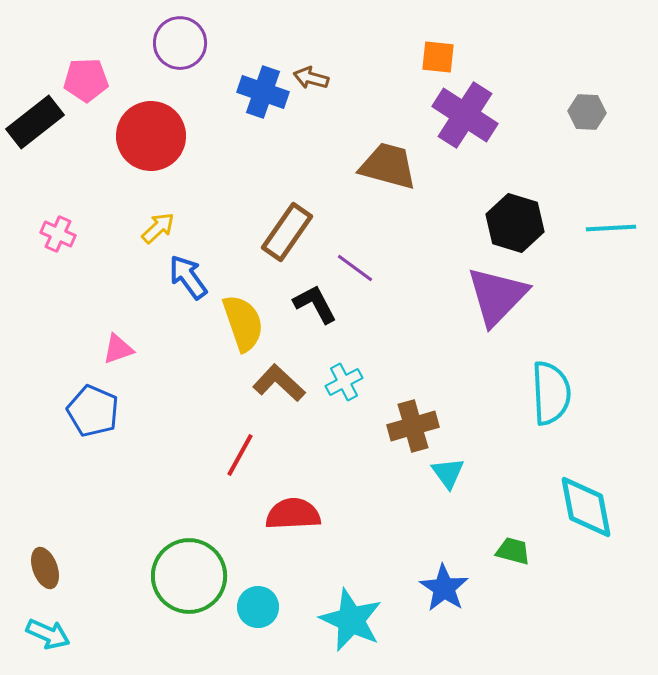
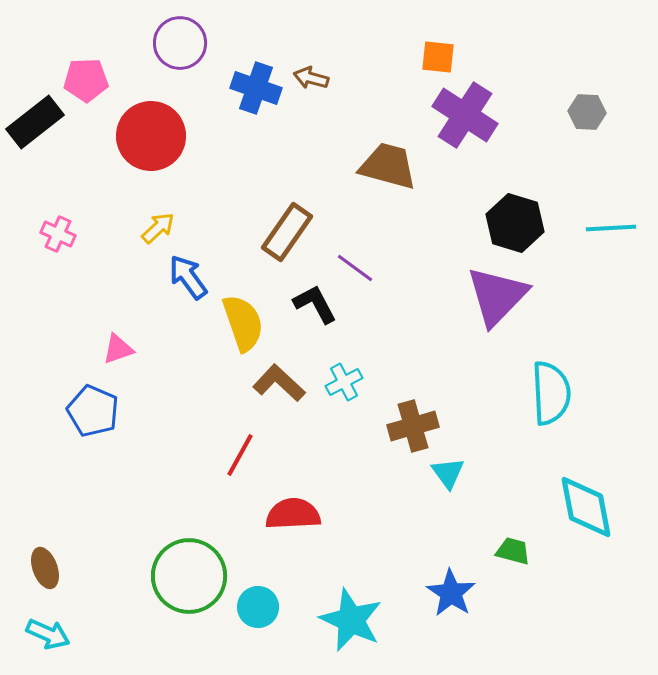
blue cross: moved 7 px left, 4 px up
blue star: moved 7 px right, 5 px down
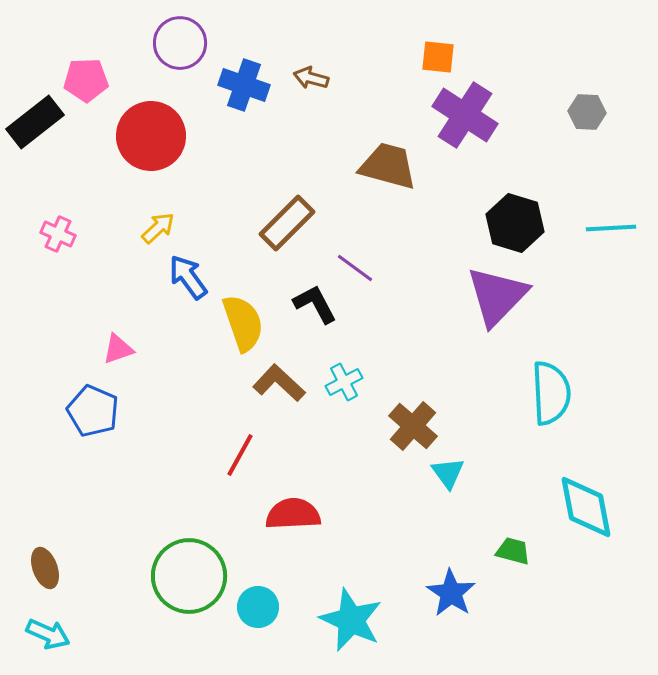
blue cross: moved 12 px left, 3 px up
brown rectangle: moved 9 px up; rotated 10 degrees clockwise
brown cross: rotated 33 degrees counterclockwise
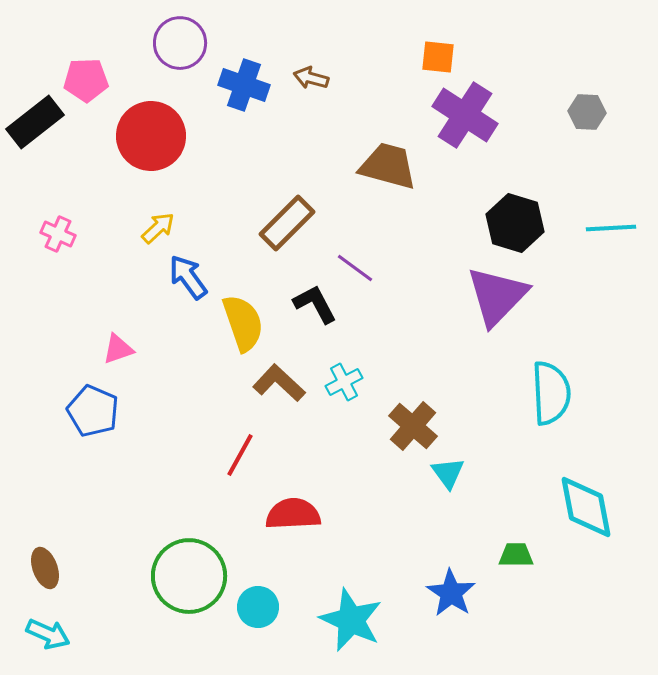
green trapezoid: moved 3 px right, 4 px down; rotated 15 degrees counterclockwise
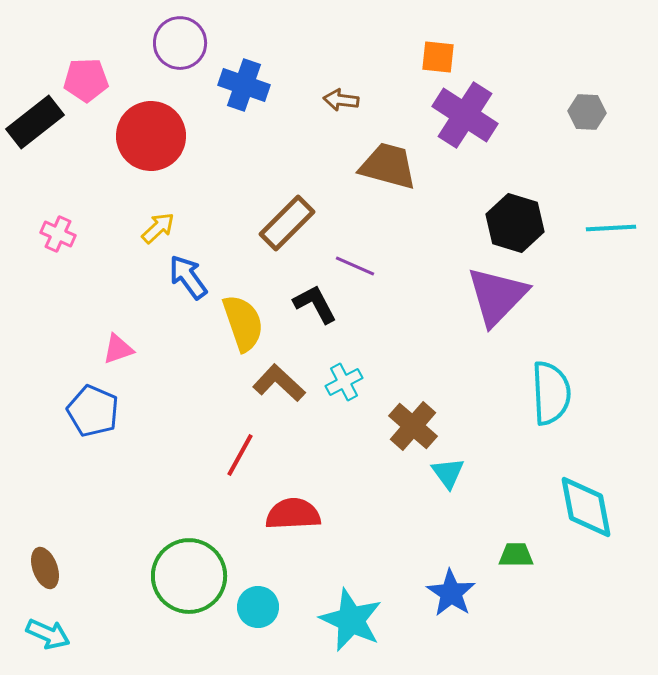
brown arrow: moved 30 px right, 22 px down; rotated 8 degrees counterclockwise
purple line: moved 2 px up; rotated 12 degrees counterclockwise
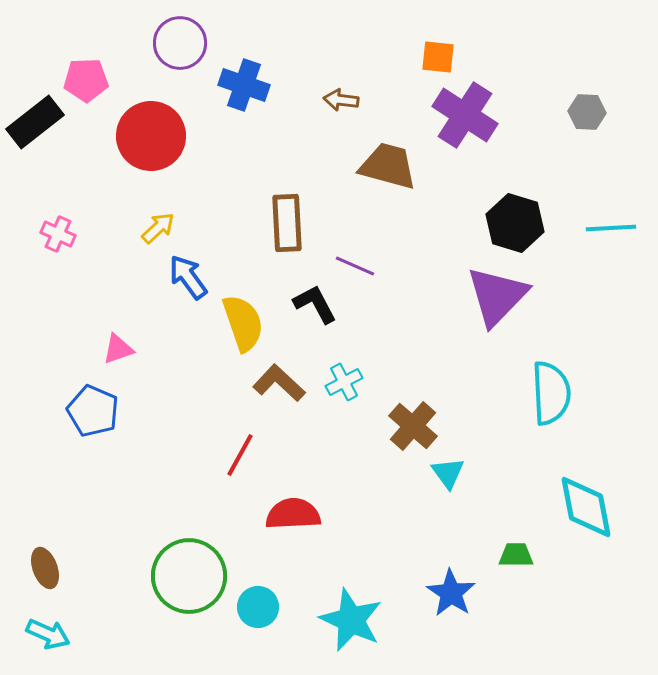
brown rectangle: rotated 48 degrees counterclockwise
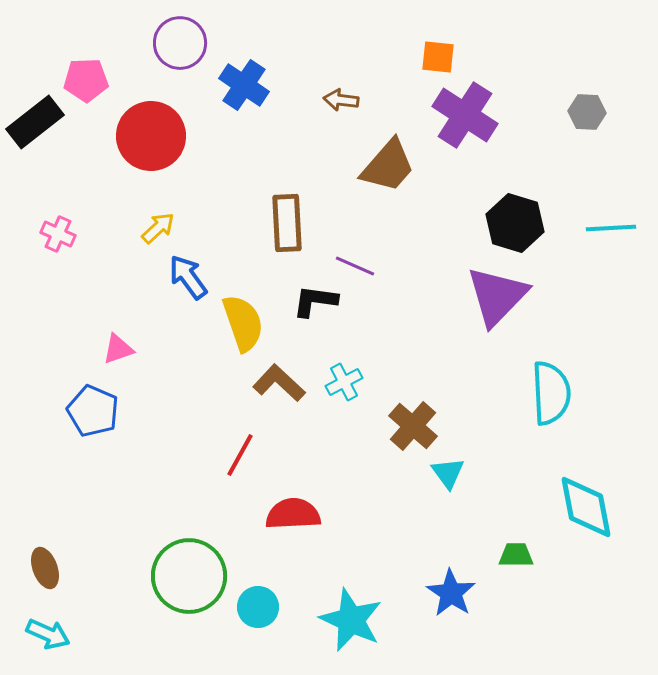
blue cross: rotated 15 degrees clockwise
brown trapezoid: rotated 116 degrees clockwise
black L-shape: moved 3 px up; rotated 54 degrees counterclockwise
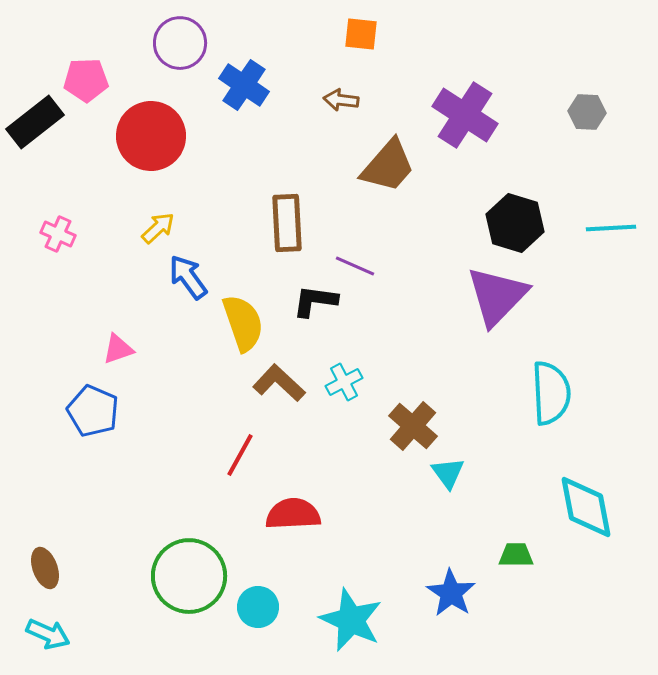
orange square: moved 77 px left, 23 px up
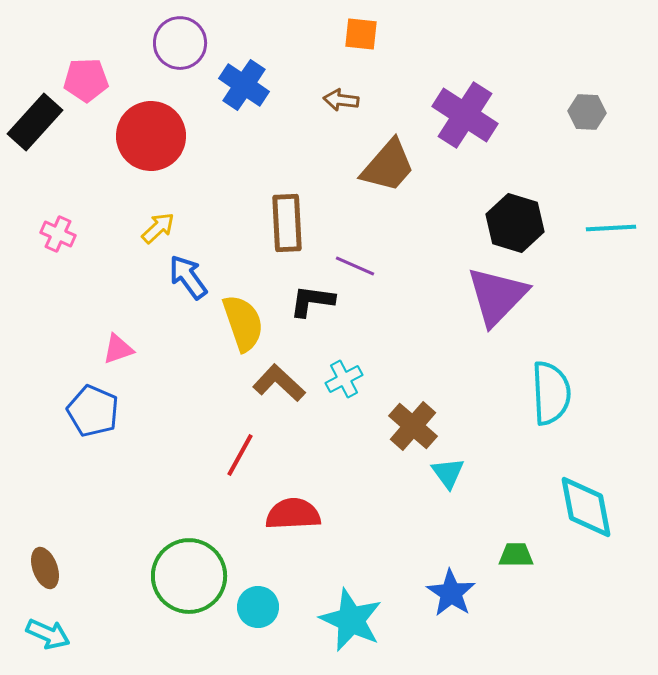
black rectangle: rotated 10 degrees counterclockwise
black L-shape: moved 3 px left
cyan cross: moved 3 px up
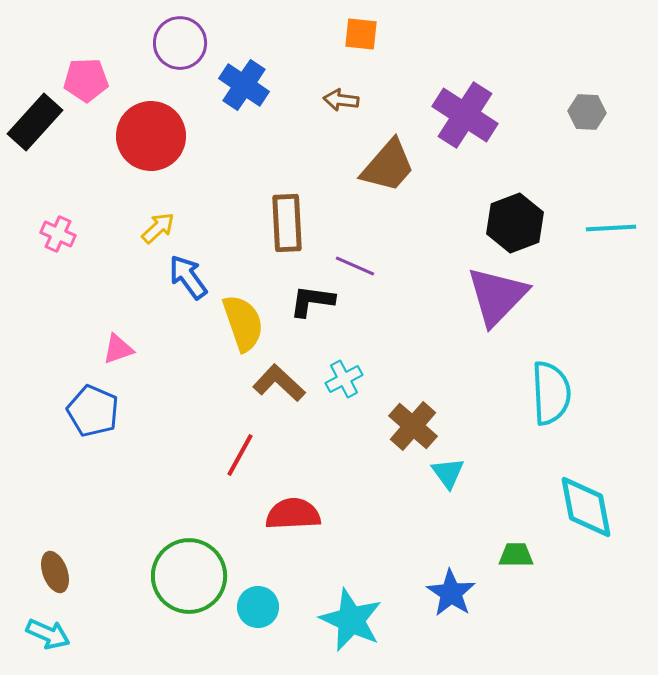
black hexagon: rotated 22 degrees clockwise
brown ellipse: moved 10 px right, 4 px down
